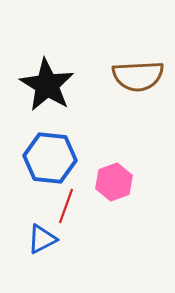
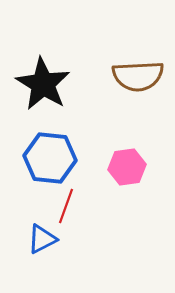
black star: moved 4 px left, 1 px up
pink hexagon: moved 13 px right, 15 px up; rotated 12 degrees clockwise
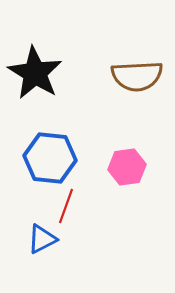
brown semicircle: moved 1 px left
black star: moved 8 px left, 11 px up
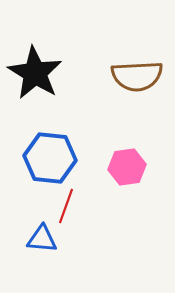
blue triangle: rotated 32 degrees clockwise
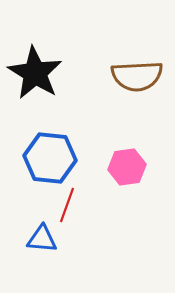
red line: moved 1 px right, 1 px up
